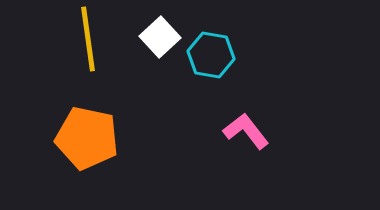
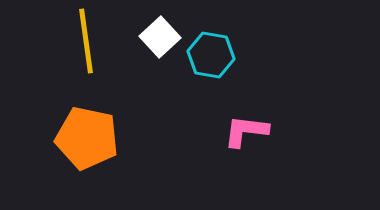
yellow line: moved 2 px left, 2 px down
pink L-shape: rotated 45 degrees counterclockwise
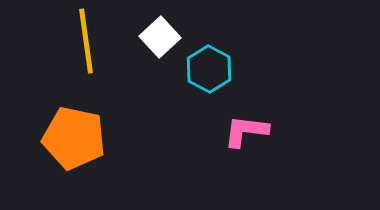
cyan hexagon: moved 2 px left, 14 px down; rotated 18 degrees clockwise
orange pentagon: moved 13 px left
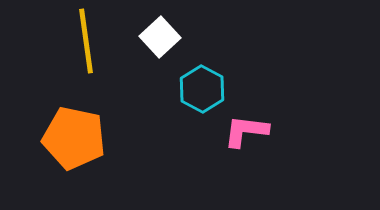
cyan hexagon: moved 7 px left, 20 px down
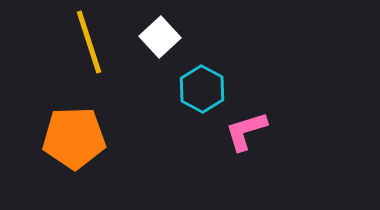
yellow line: moved 3 px right, 1 px down; rotated 10 degrees counterclockwise
pink L-shape: rotated 24 degrees counterclockwise
orange pentagon: rotated 14 degrees counterclockwise
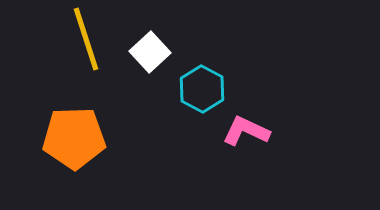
white square: moved 10 px left, 15 px down
yellow line: moved 3 px left, 3 px up
pink L-shape: rotated 42 degrees clockwise
